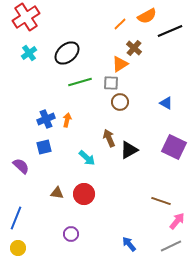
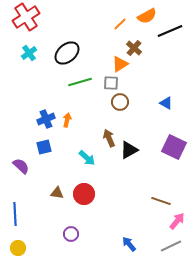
blue line: moved 1 px left, 4 px up; rotated 25 degrees counterclockwise
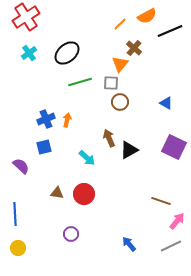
orange triangle: rotated 18 degrees counterclockwise
